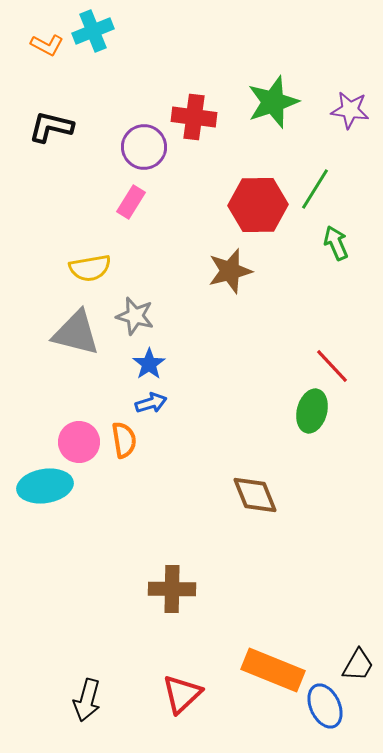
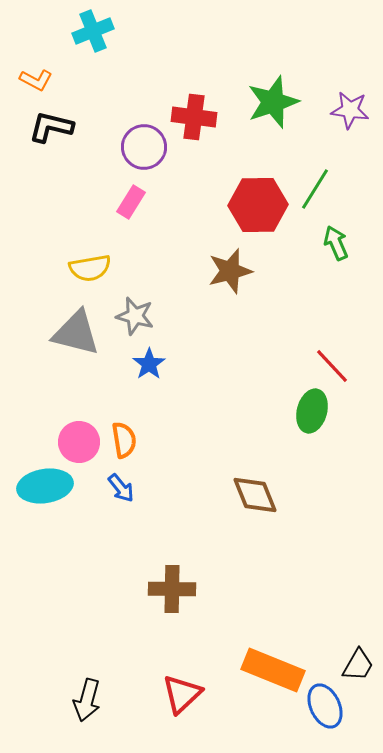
orange L-shape: moved 11 px left, 35 px down
blue arrow: moved 30 px left, 85 px down; rotated 68 degrees clockwise
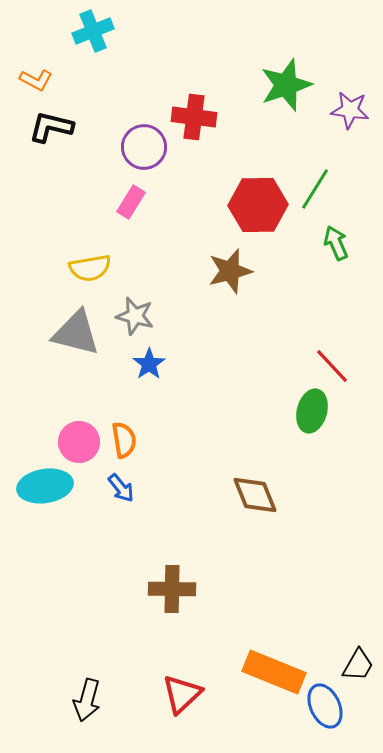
green star: moved 13 px right, 17 px up
orange rectangle: moved 1 px right, 2 px down
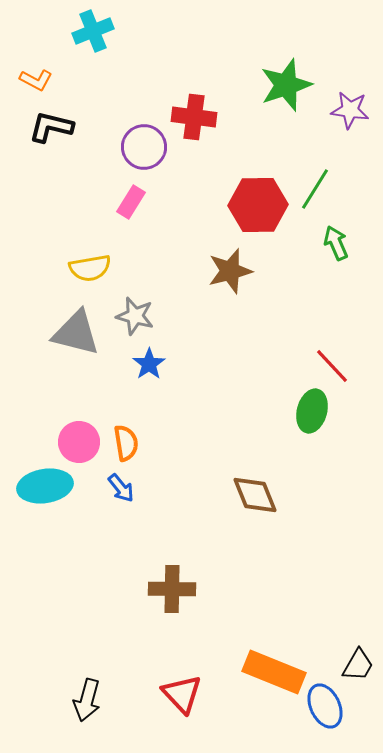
orange semicircle: moved 2 px right, 3 px down
red triangle: rotated 30 degrees counterclockwise
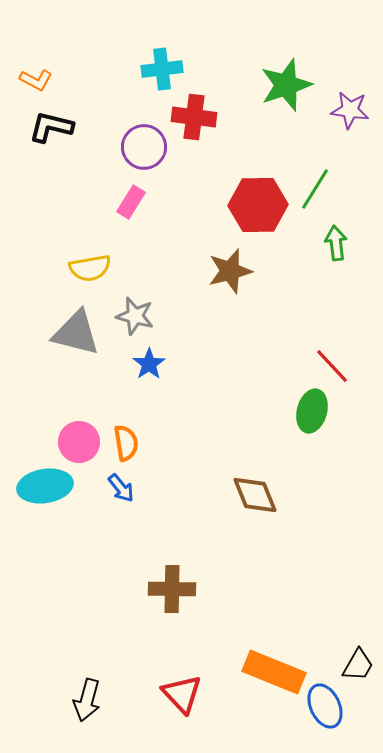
cyan cross: moved 69 px right, 38 px down; rotated 15 degrees clockwise
green arrow: rotated 16 degrees clockwise
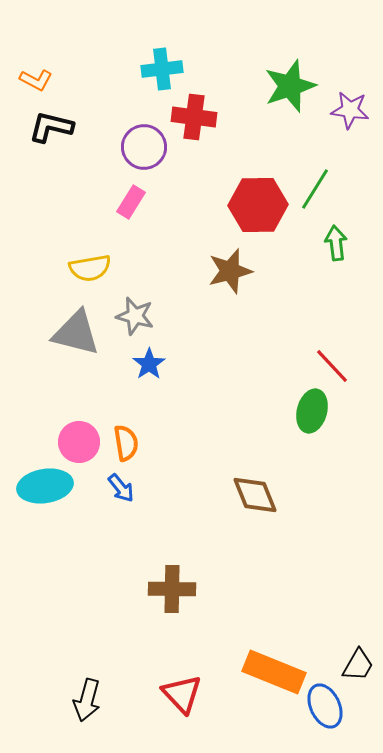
green star: moved 4 px right, 1 px down
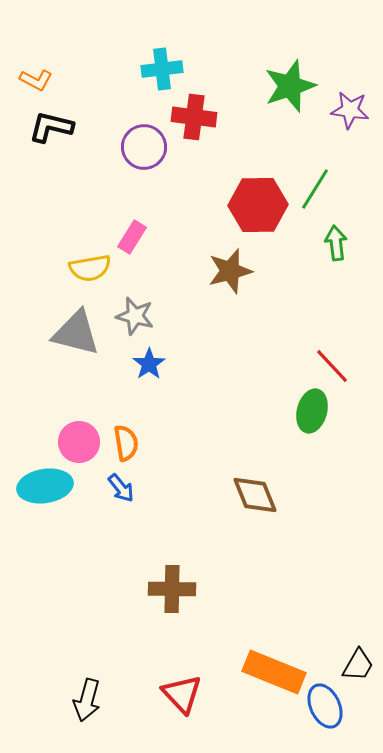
pink rectangle: moved 1 px right, 35 px down
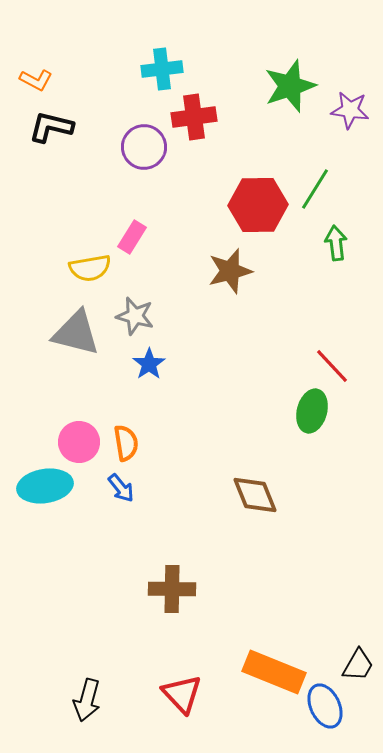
red cross: rotated 15 degrees counterclockwise
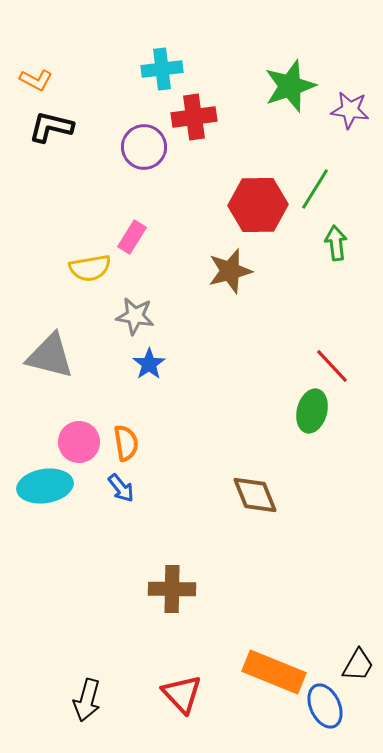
gray star: rotated 6 degrees counterclockwise
gray triangle: moved 26 px left, 23 px down
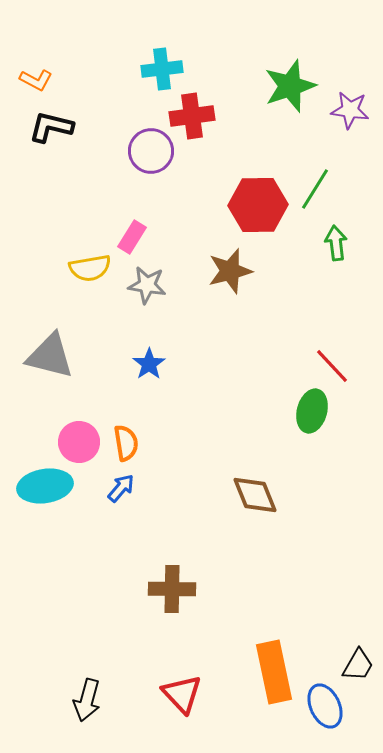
red cross: moved 2 px left, 1 px up
purple circle: moved 7 px right, 4 px down
gray star: moved 12 px right, 31 px up
blue arrow: rotated 100 degrees counterclockwise
orange rectangle: rotated 56 degrees clockwise
